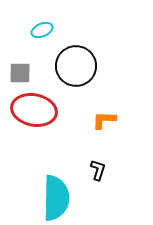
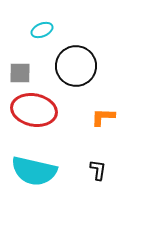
orange L-shape: moved 1 px left, 3 px up
black L-shape: rotated 10 degrees counterclockwise
cyan semicircle: moved 22 px left, 27 px up; rotated 102 degrees clockwise
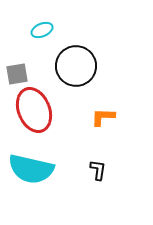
gray square: moved 3 px left, 1 px down; rotated 10 degrees counterclockwise
red ellipse: rotated 57 degrees clockwise
cyan semicircle: moved 3 px left, 2 px up
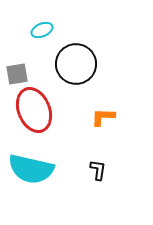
black circle: moved 2 px up
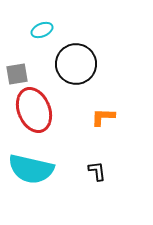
black L-shape: moved 1 px left, 1 px down; rotated 15 degrees counterclockwise
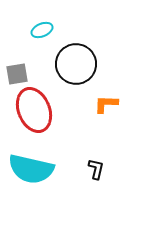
orange L-shape: moved 3 px right, 13 px up
black L-shape: moved 1 px left, 2 px up; rotated 20 degrees clockwise
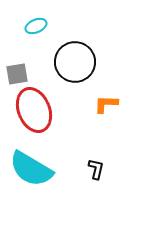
cyan ellipse: moved 6 px left, 4 px up
black circle: moved 1 px left, 2 px up
cyan semicircle: rotated 18 degrees clockwise
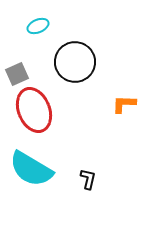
cyan ellipse: moved 2 px right
gray square: rotated 15 degrees counterclockwise
orange L-shape: moved 18 px right
black L-shape: moved 8 px left, 10 px down
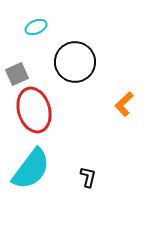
cyan ellipse: moved 2 px left, 1 px down
orange L-shape: rotated 45 degrees counterclockwise
red ellipse: rotated 6 degrees clockwise
cyan semicircle: rotated 84 degrees counterclockwise
black L-shape: moved 2 px up
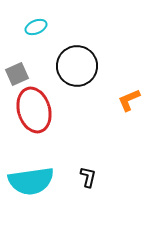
black circle: moved 2 px right, 4 px down
orange L-shape: moved 5 px right, 4 px up; rotated 20 degrees clockwise
cyan semicircle: moved 12 px down; rotated 45 degrees clockwise
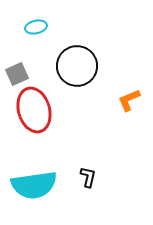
cyan ellipse: rotated 10 degrees clockwise
cyan semicircle: moved 3 px right, 4 px down
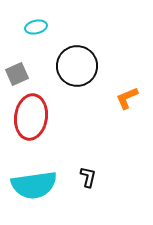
orange L-shape: moved 2 px left, 2 px up
red ellipse: moved 3 px left, 7 px down; rotated 24 degrees clockwise
